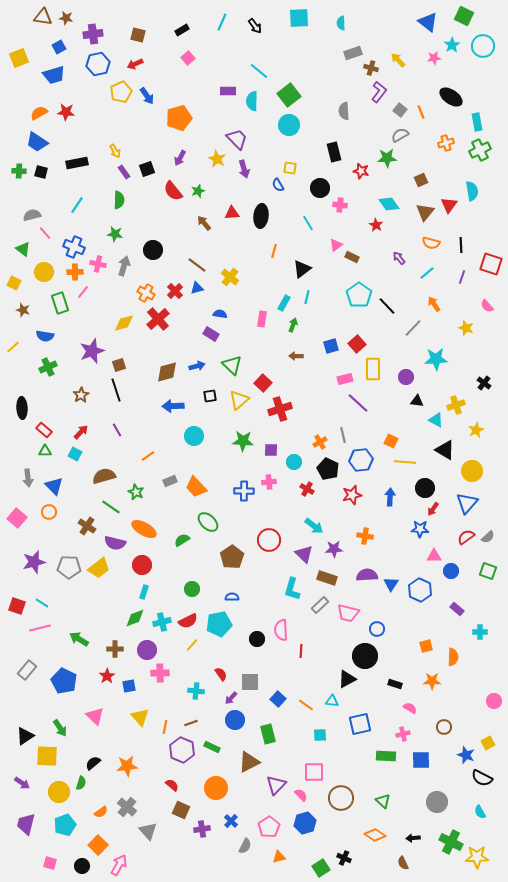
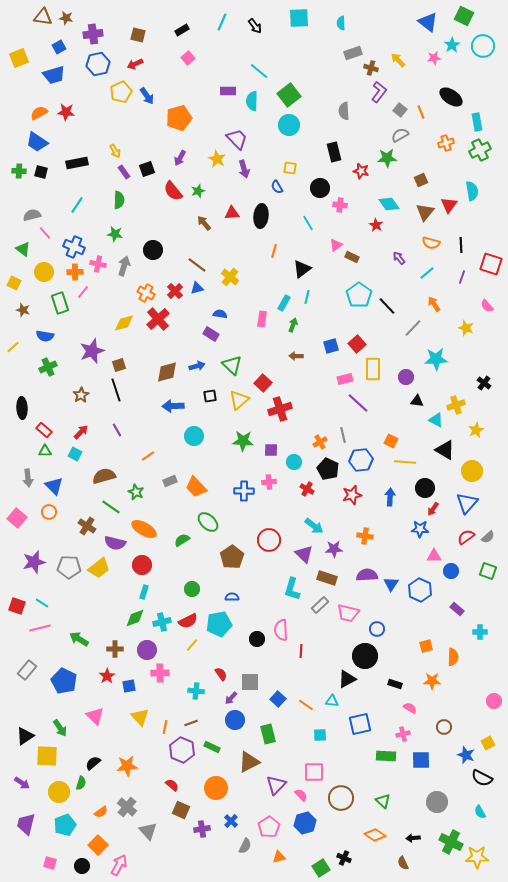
blue semicircle at (278, 185): moved 1 px left, 2 px down
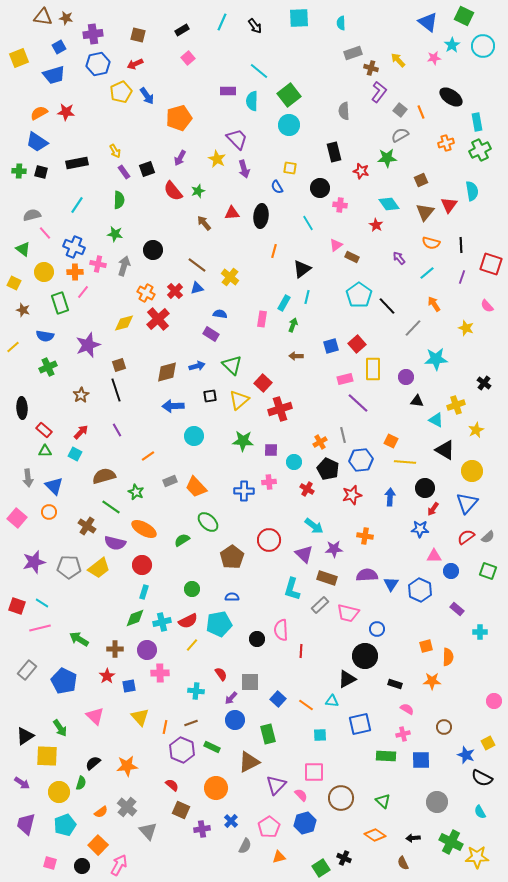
purple star at (92, 351): moved 4 px left, 6 px up
orange semicircle at (453, 657): moved 5 px left
pink semicircle at (410, 708): moved 3 px left, 1 px down
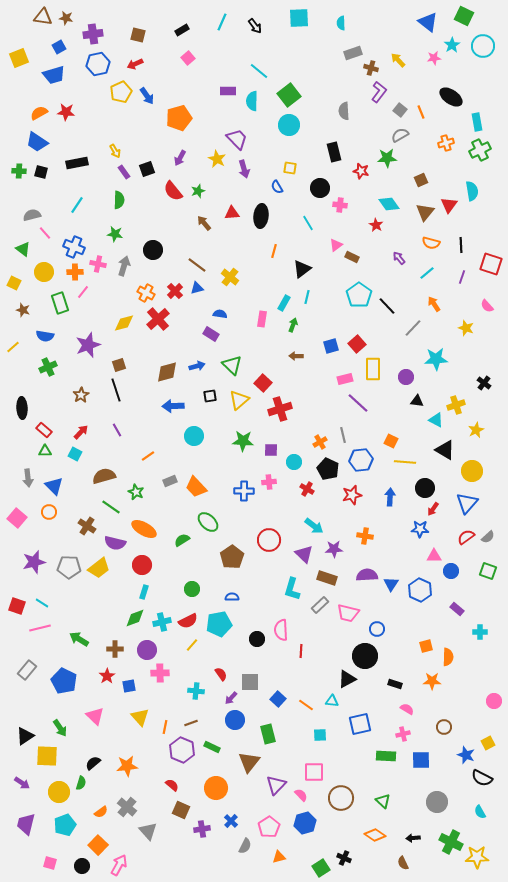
brown triangle at (249, 762): rotated 25 degrees counterclockwise
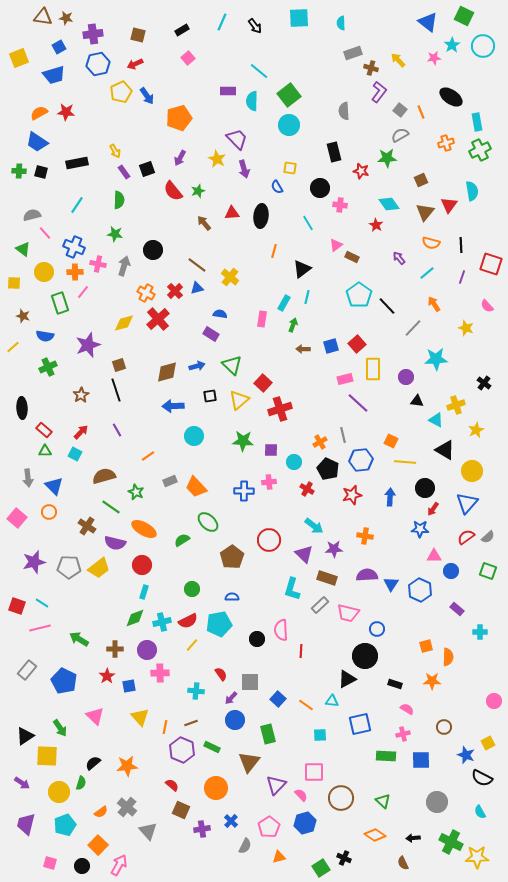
yellow square at (14, 283): rotated 24 degrees counterclockwise
brown star at (23, 310): moved 6 px down
brown arrow at (296, 356): moved 7 px right, 7 px up
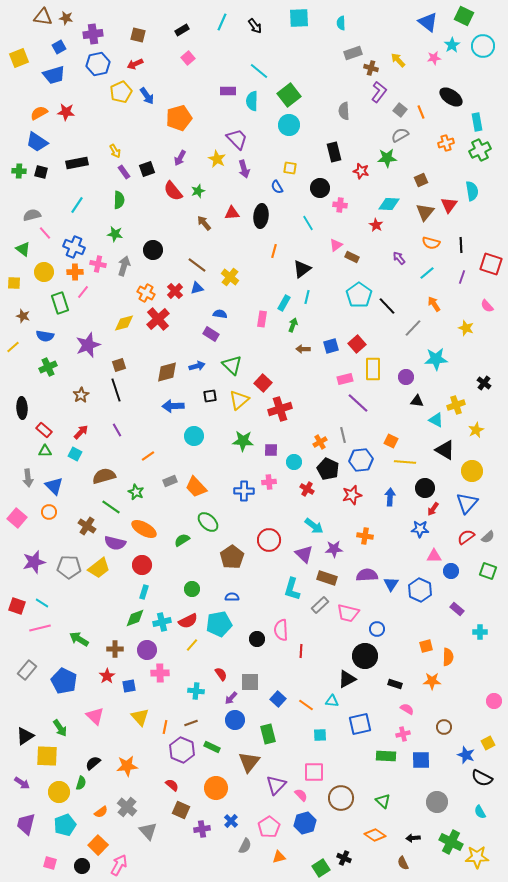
cyan diamond at (389, 204): rotated 50 degrees counterclockwise
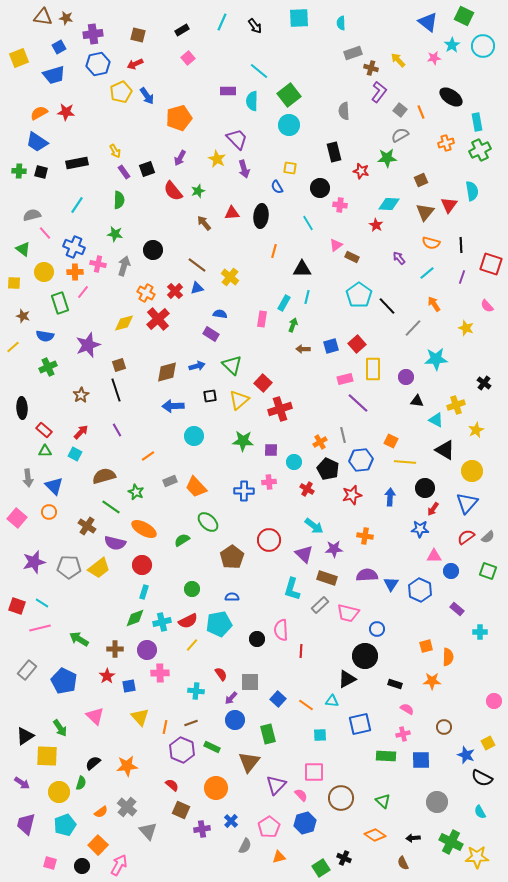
black triangle at (302, 269): rotated 36 degrees clockwise
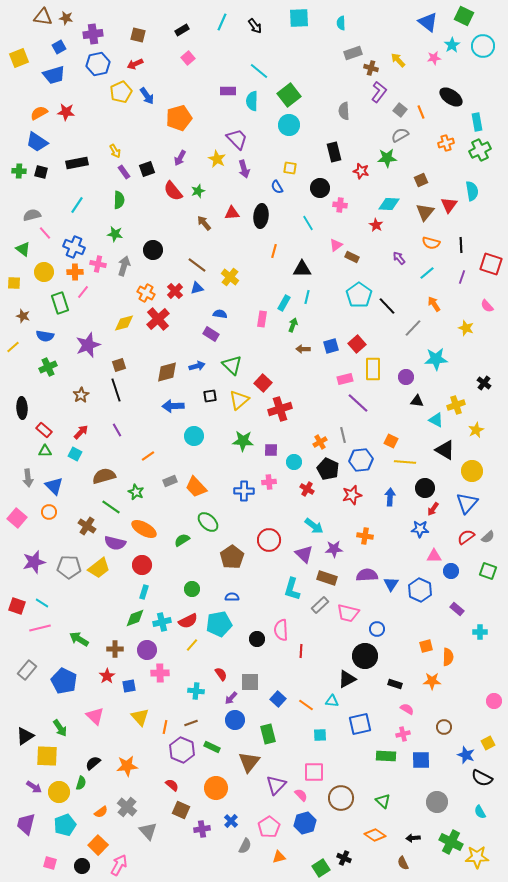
purple arrow at (22, 783): moved 12 px right, 4 px down
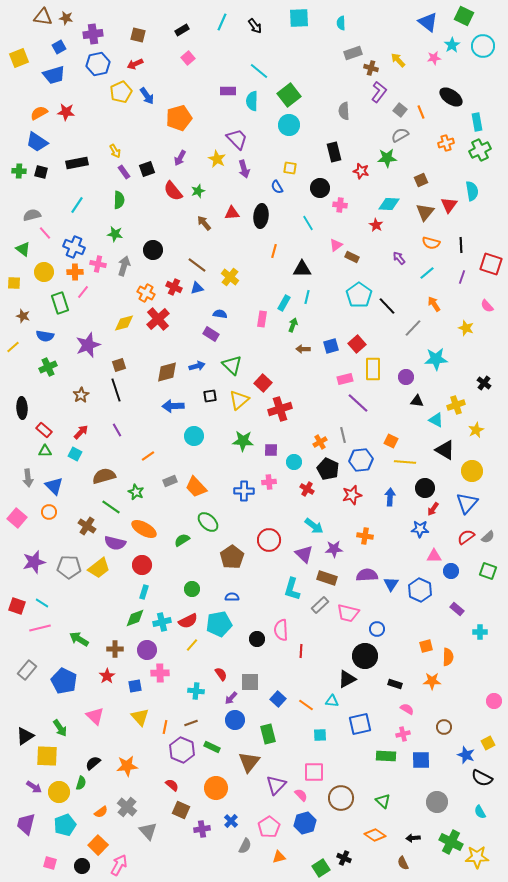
red cross at (175, 291): moved 1 px left, 4 px up; rotated 21 degrees counterclockwise
blue square at (129, 686): moved 6 px right
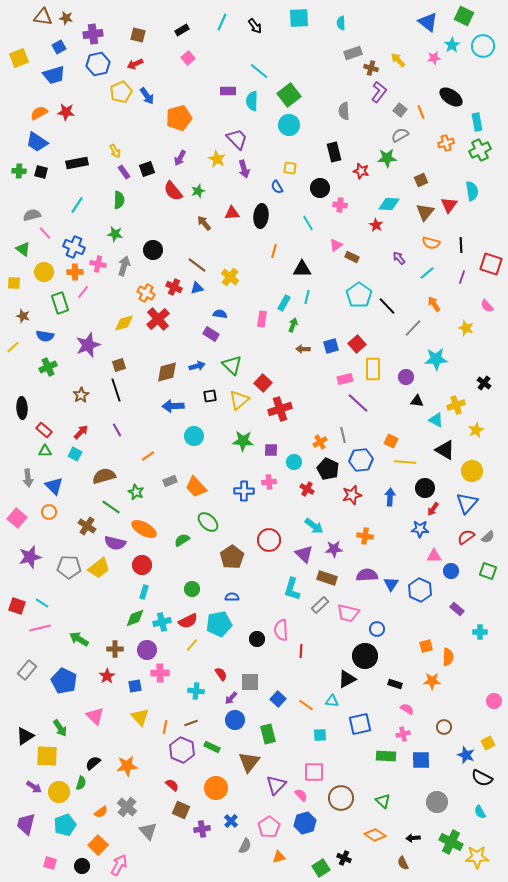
purple star at (34, 562): moved 4 px left, 5 px up
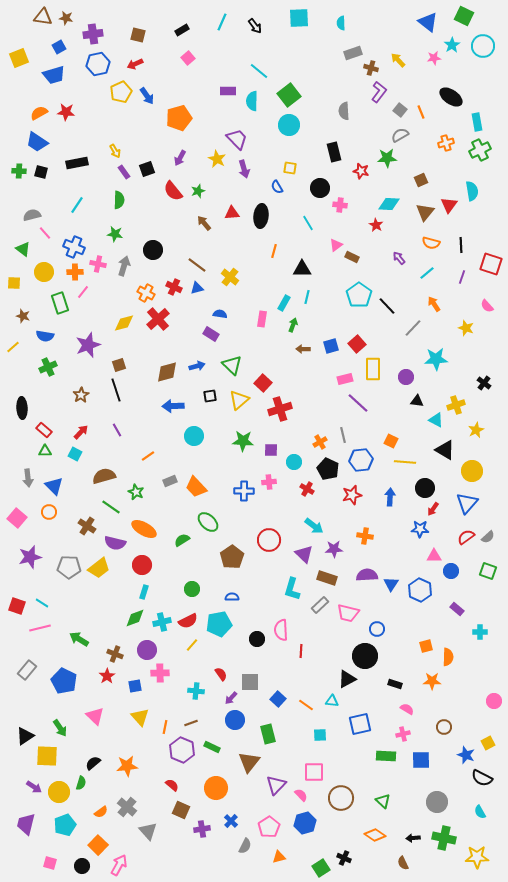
brown cross at (115, 649): moved 5 px down; rotated 21 degrees clockwise
green cross at (451, 842): moved 7 px left, 4 px up; rotated 15 degrees counterclockwise
